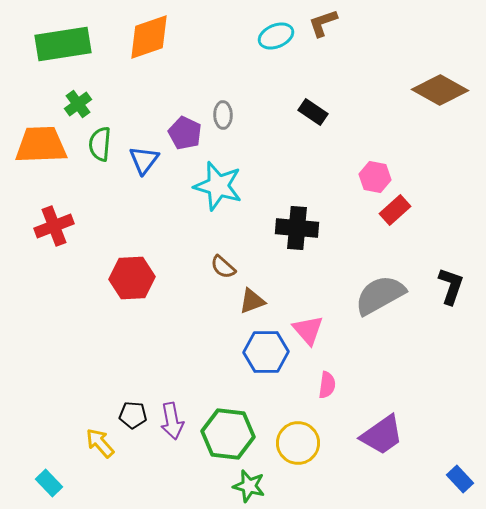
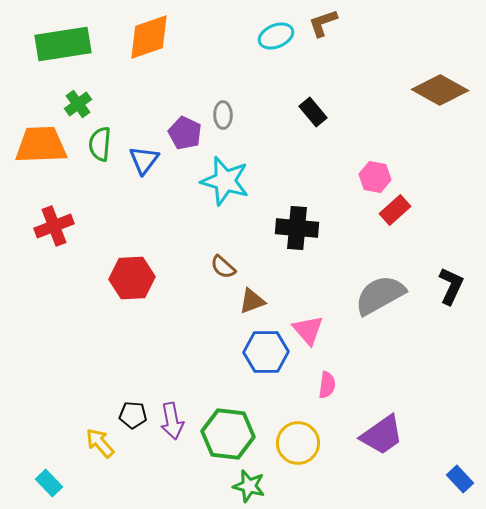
black rectangle: rotated 16 degrees clockwise
cyan star: moved 7 px right, 5 px up
black L-shape: rotated 6 degrees clockwise
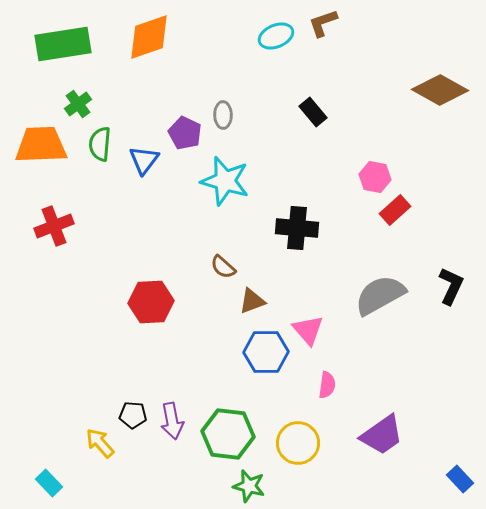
red hexagon: moved 19 px right, 24 px down
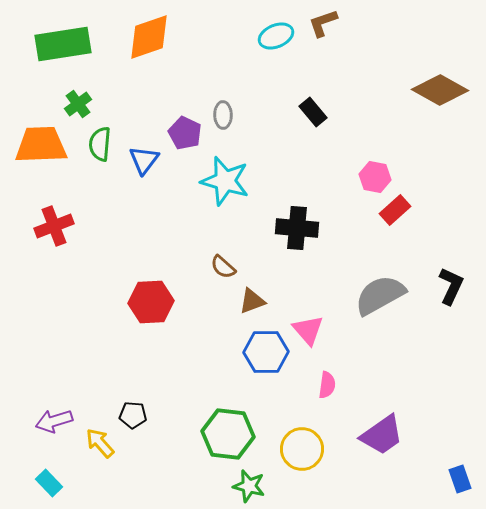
purple arrow: moved 118 px left; rotated 84 degrees clockwise
yellow circle: moved 4 px right, 6 px down
blue rectangle: rotated 24 degrees clockwise
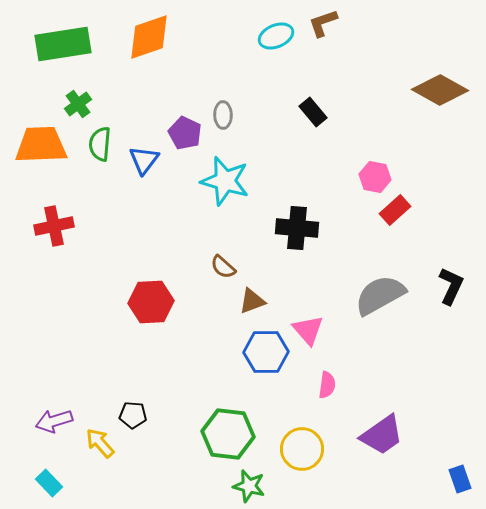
red cross: rotated 9 degrees clockwise
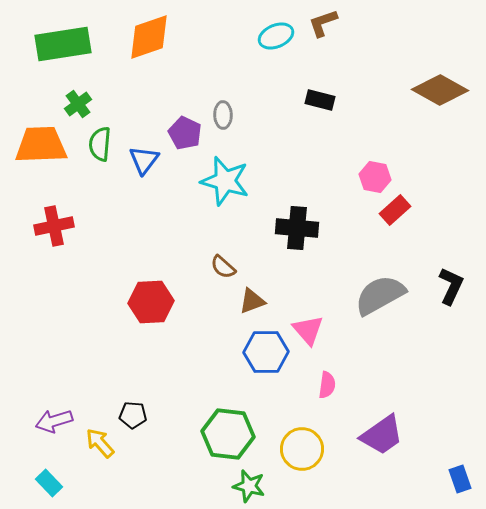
black rectangle: moved 7 px right, 12 px up; rotated 36 degrees counterclockwise
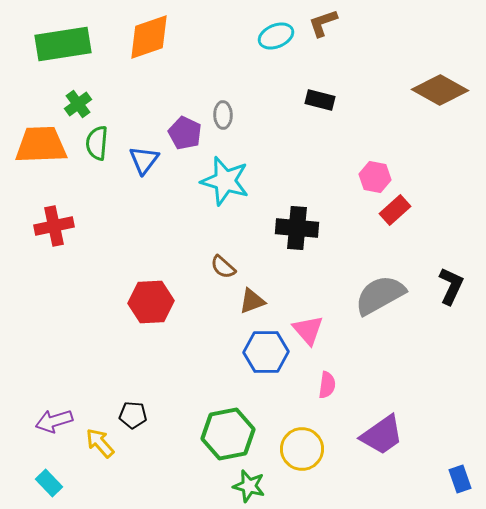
green semicircle: moved 3 px left, 1 px up
green hexagon: rotated 18 degrees counterclockwise
